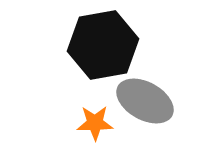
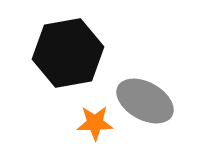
black hexagon: moved 35 px left, 8 px down
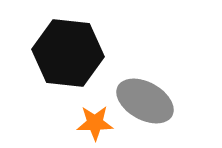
black hexagon: rotated 16 degrees clockwise
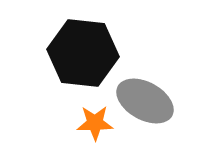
black hexagon: moved 15 px right
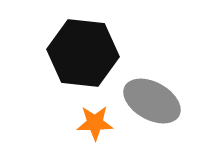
gray ellipse: moved 7 px right
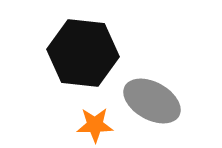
orange star: moved 2 px down
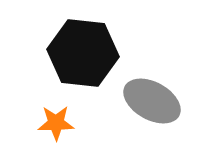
orange star: moved 39 px left, 2 px up
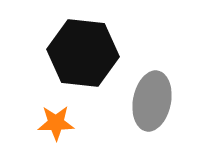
gray ellipse: rotated 72 degrees clockwise
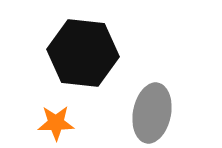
gray ellipse: moved 12 px down
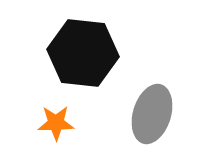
gray ellipse: moved 1 px down; rotated 6 degrees clockwise
